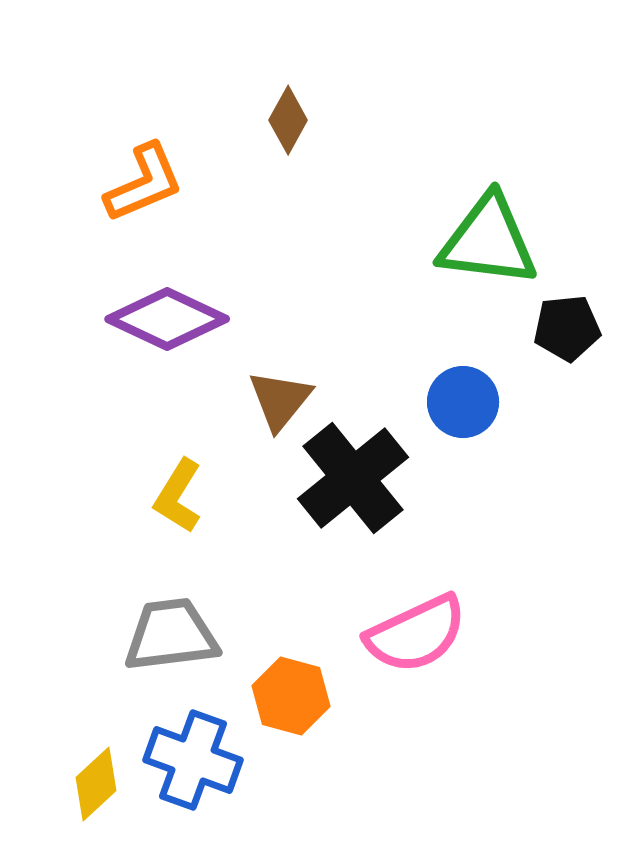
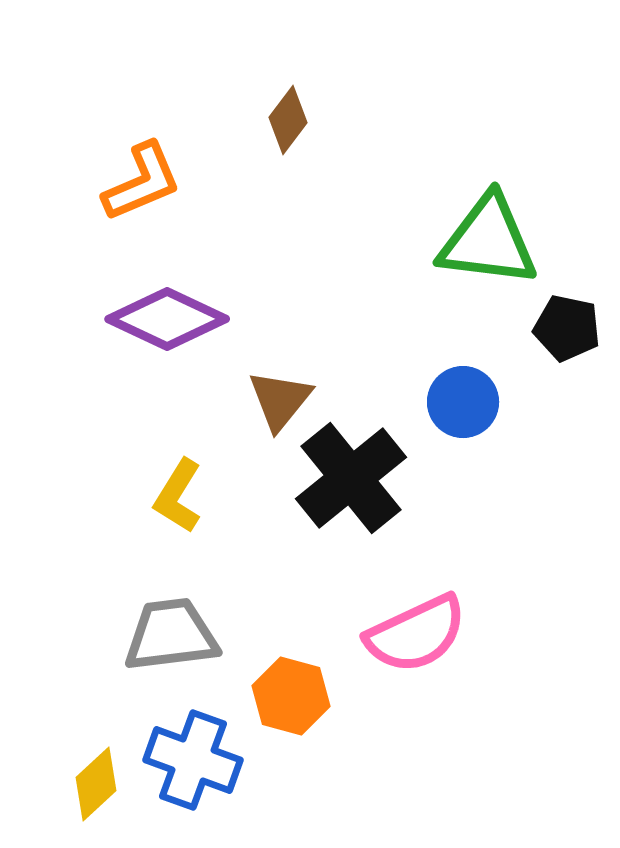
brown diamond: rotated 8 degrees clockwise
orange L-shape: moved 2 px left, 1 px up
black pentagon: rotated 18 degrees clockwise
black cross: moved 2 px left
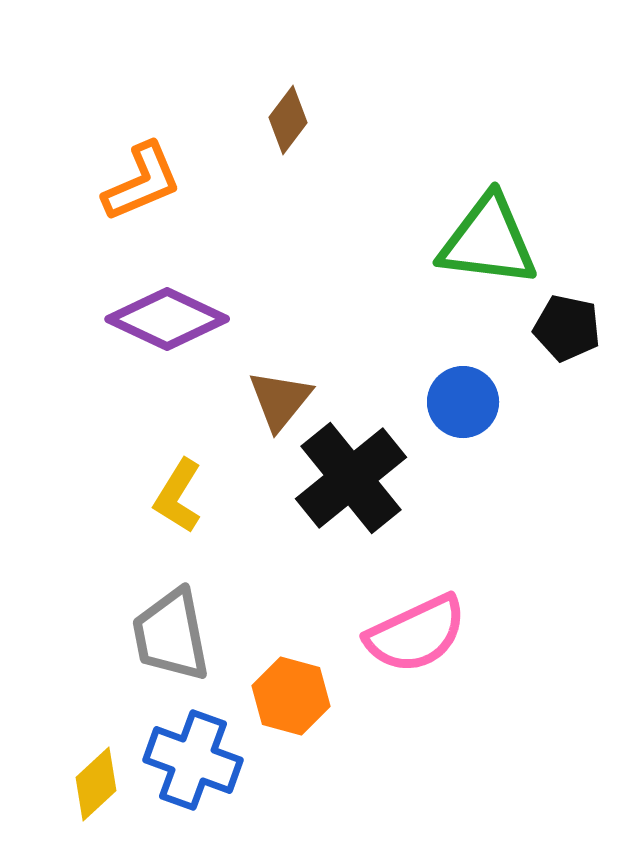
gray trapezoid: rotated 94 degrees counterclockwise
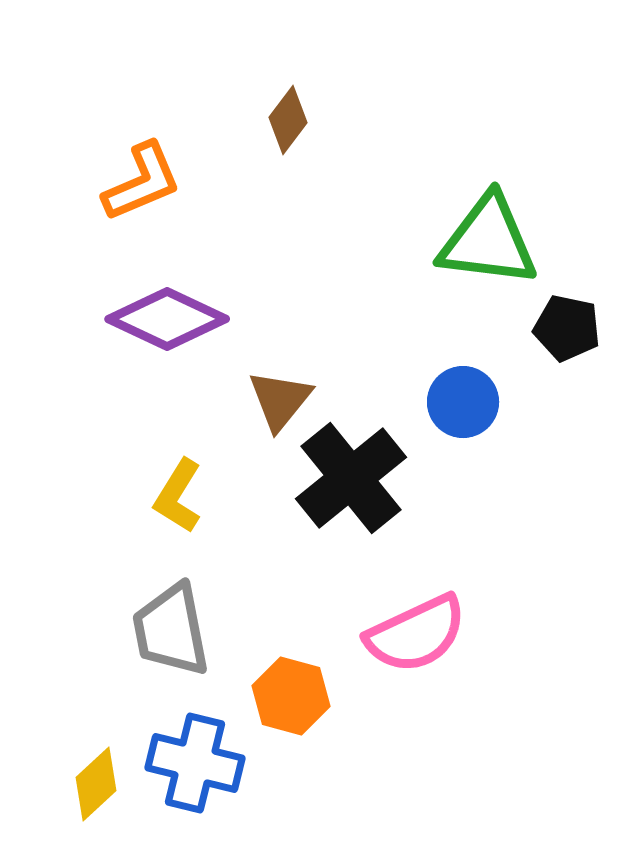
gray trapezoid: moved 5 px up
blue cross: moved 2 px right, 3 px down; rotated 6 degrees counterclockwise
